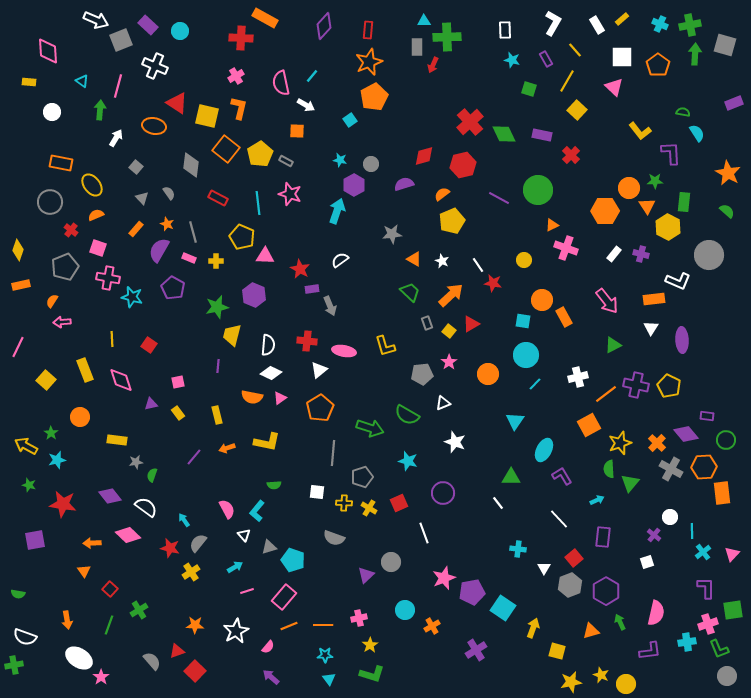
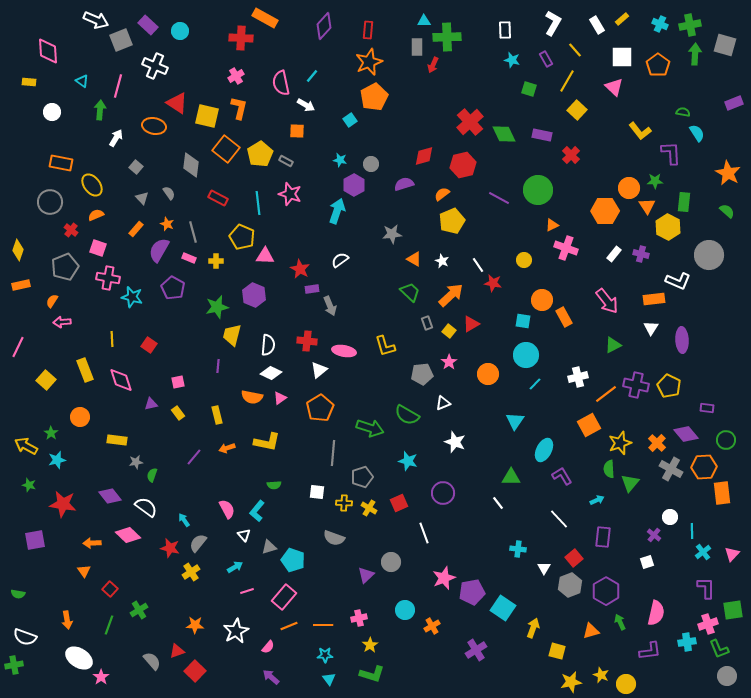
purple rectangle at (707, 416): moved 8 px up
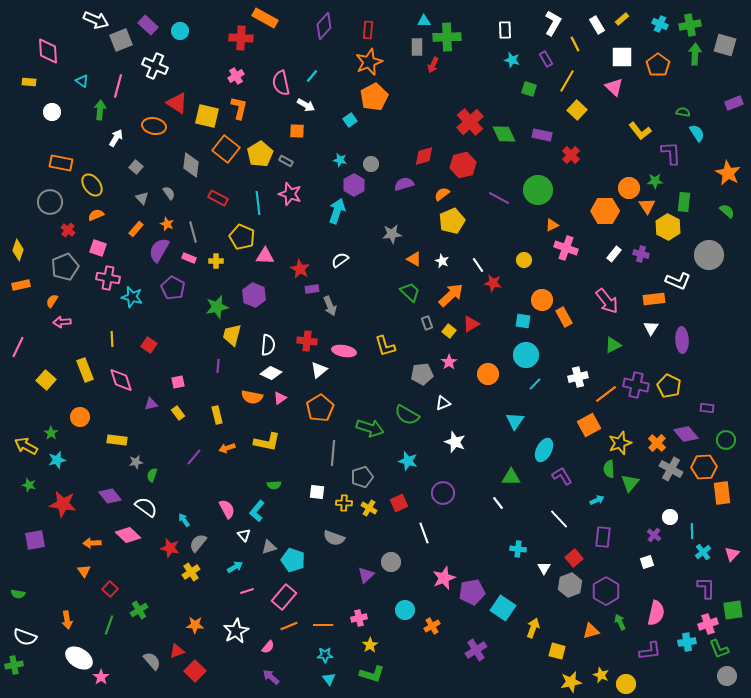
yellow line at (575, 50): moved 6 px up; rotated 14 degrees clockwise
red cross at (71, 230): moved 3 px left
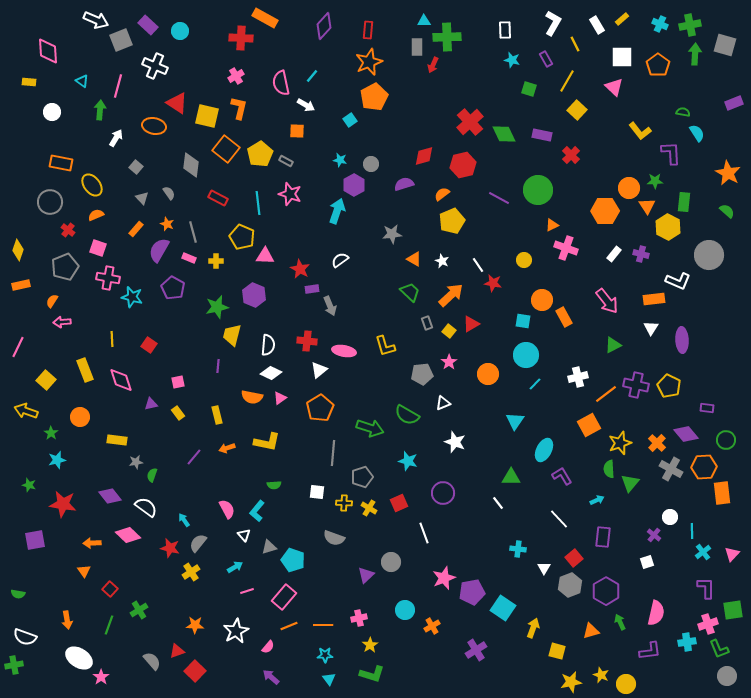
yellow arrow at (26, 446): moved 35 px up; rotated 10 degrees counterclockwise
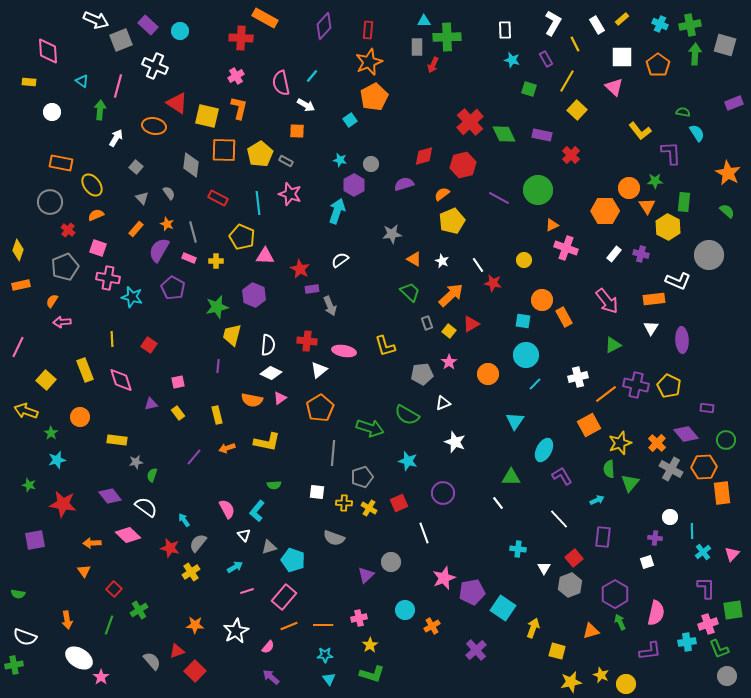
orange square at (226, 149): moved 2 px left, 1 px down; rotated 36 degrees counterclockwise
orange semicircle at (252, 397): moved 3 px down
purple cross at (654, 535): moved 1 px right, 3 px down; rotated 32 degrees counterclockwise
red square at (110, 589): moved 4 px right
purple hexagon at (606, 591): moved 9 px right, 3 px down
purple cross at (476, 650): rotated 10 degrees counterclockwise
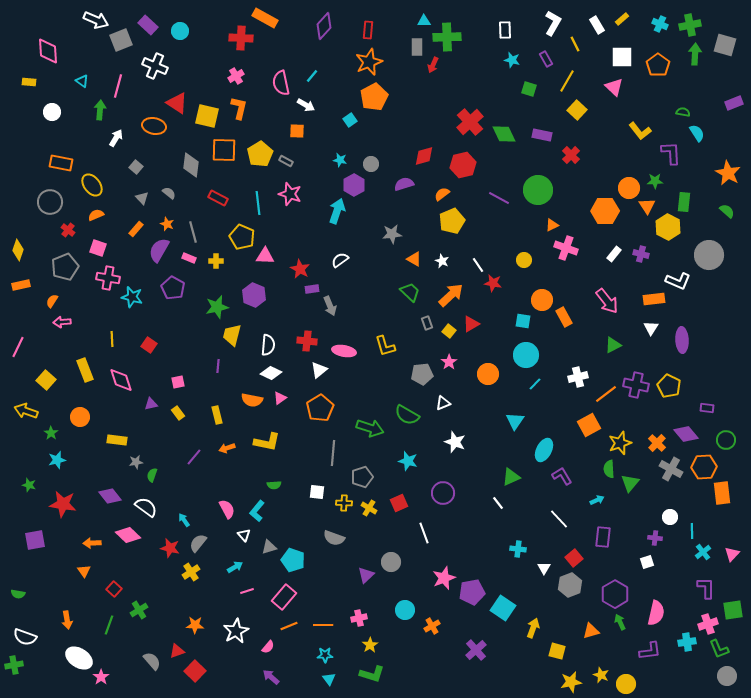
gray semicircle at (169, 193): rotated 16 degrees counterclockwise
green triangle at (511, 477): rotated 24 degrees counterclockwise
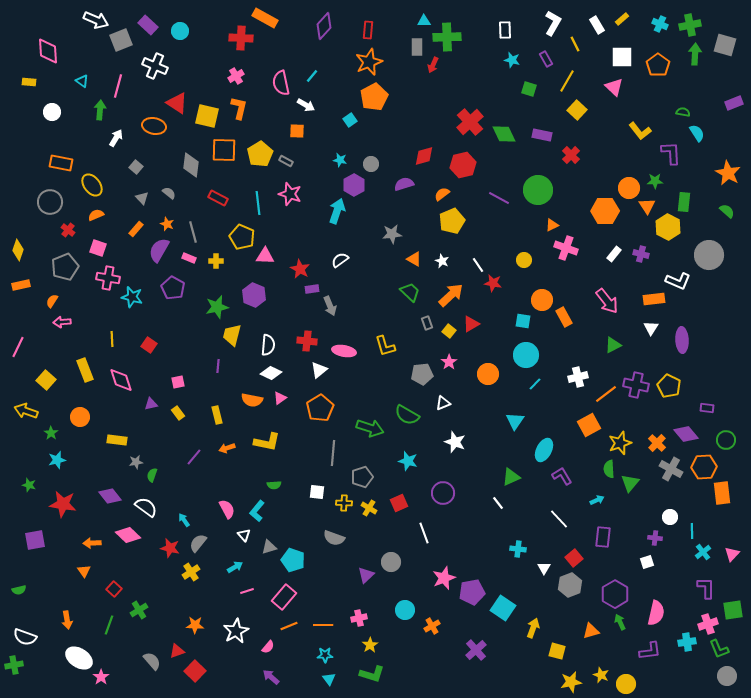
green semicircle at (18, 594): moved 1 px right, 4 px up; rotated 24 degrees counterclockwise
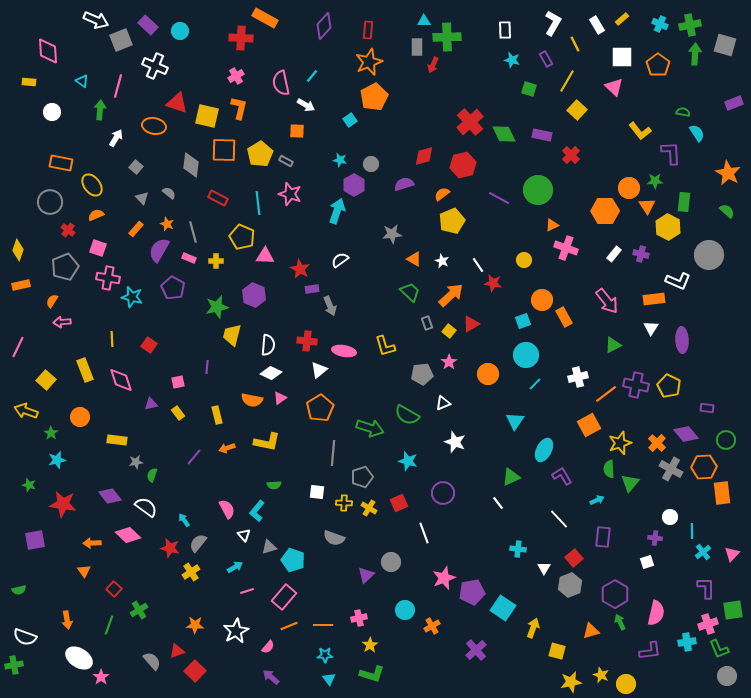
red triangle at (177, 103): rotated 15 degrees counterclockwise
cyan square at (523, 321): rotated 28 degrees counterclockwise
purple line at (218, 366): moved 11 px left, 1 px down
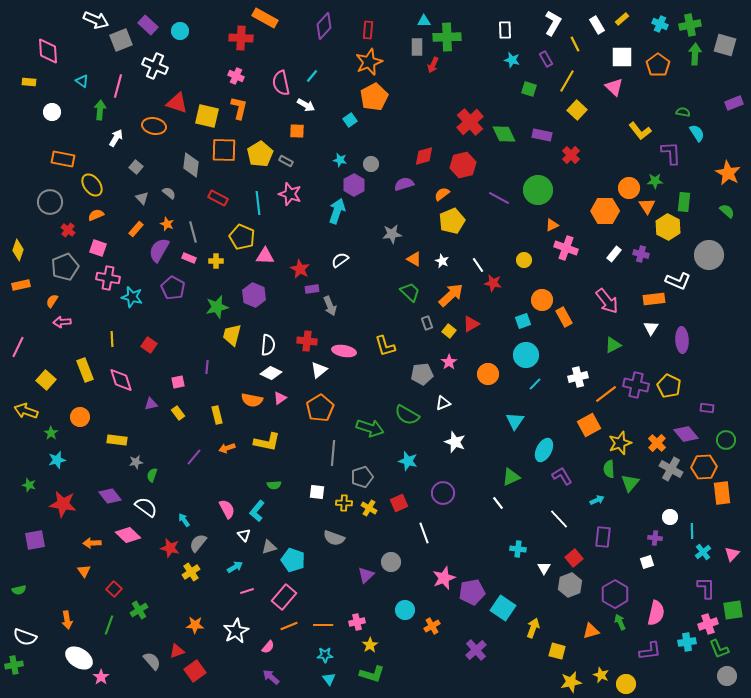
pink cross at (236, 76): rotated 35 degrees counterclockwise
orange rectangle at (61, 163): moved 2 px right, 4 px up
pink cross at (359, 618): moved 2 px left, 4 px down
red square at (195, 671): rotated 10 degrees clockwise
